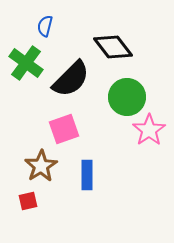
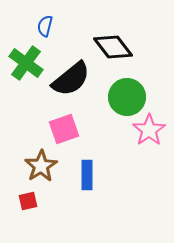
black semicircle: rotated 6 degrees clockwise
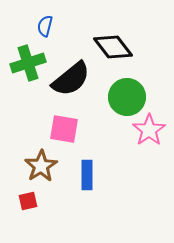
green cross: moved 2 px right; rotated 36 degrees clockwise
pink square: rotated 28 degrees clockwise
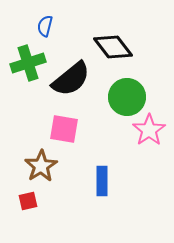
blue rectangle: moved 15 px right, 6 px down
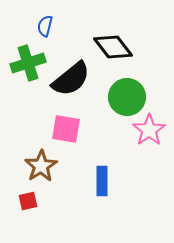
pink square: moved 2 px right
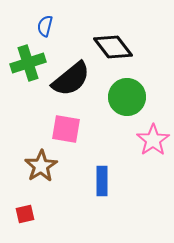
pink star: moved 4 px right, 10 px down
red square: moved 3 px left, 13 px down
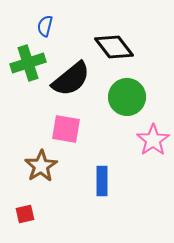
black diamond: moved 1 px right
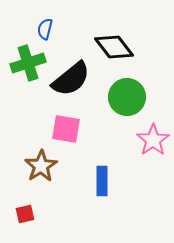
blue semicircle: moved 3 px down
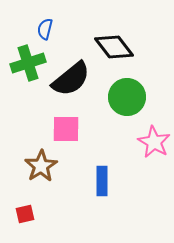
pink square: rotated 8 degrees counterclockwise
pink star: moved 1 px right, 2 px down; rotated 8 degrees counterclockwise
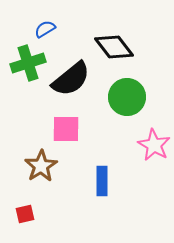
blue semicircle: rotated 45 degrees clockwise
pink star: moved 3 px down
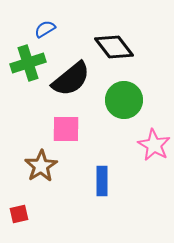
green circle: moved 3 px left, 3 px down
red square: moved 6 px left
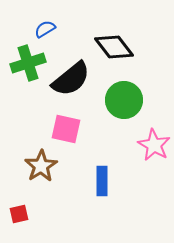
pink square: rotated 12 degrees clockwise
